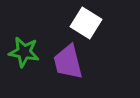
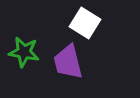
white square: moved 1 px left
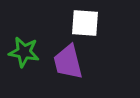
white square: rotated 28 degrees counterclockwise
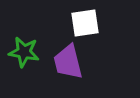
white square: rotated 12 degrees counterclockwise
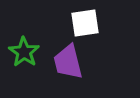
green star: rotated 24 degrees clockwise
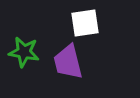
green star: rotated 24 degrees counterclockwise
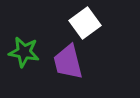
white square: rotated 28 degrees counterclockwise
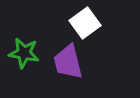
green star: moved 1 px down
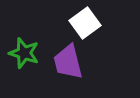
green star: rotated 8 degrees clockwise
